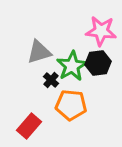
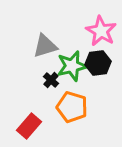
pink star: rotated 24 degrees clockwise
gray triangle: moved 6 px right, 6 px up
green star: rotated 16 degrees clockwise
orange pentagon: moved 1 px right, 2 px down; rotated 12 degrees clockwise
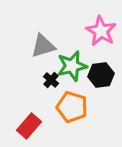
gray triangle: moved 2 px left
black hexagon: moved 3 px right, 12 px down
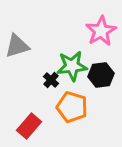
pink star: rotated 12 degrees clockwise
gray triangle: moved 26 px left
green star: rotated 8 degrees clockwise
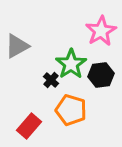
gray triangle: rotated 12 degrees counterclockwise
green star: moved 1 px left, 2 px up; rotated 28 degrees counterclockwise
orange pentagon: moved 1 px left, 3 px down
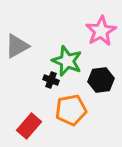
green star: moved 4 px left, 3 px up; rotated 16 degrees counterclockwise
black hexagon: moved 5 px down
black cross: rotated 21 degrees counterclockwise
orange pentagon: rotated 28 degrees counterclockwise
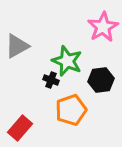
pink star: moved 2 px right, 4 px up
orange pentagon: rotated 8 degrees counterclockwise
red rectangle: moved 9 px left, 2 px down
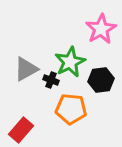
pink star: moved 2 px left, 2 px down
gray triangle: moved 9 px right, 23 px down
green star: moved 3 px right, 1 px down; rotated 24 degrees clockwise
orange pentagon: moved 1 px up; rotated 24 degrees clockwise
red rectangle: moved 1 px right, 2 px down
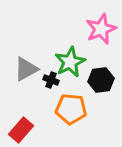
pink star: rotated 8 degrees clockwise
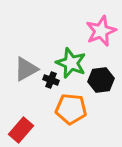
pink star: moved 2 px down
green star: moved 1 px right, 1 px down; rotated 24 degrees counterclockwise
